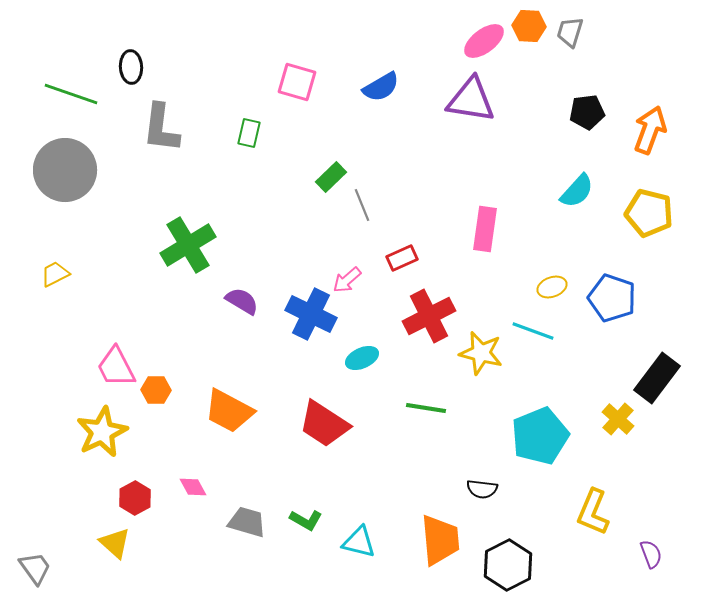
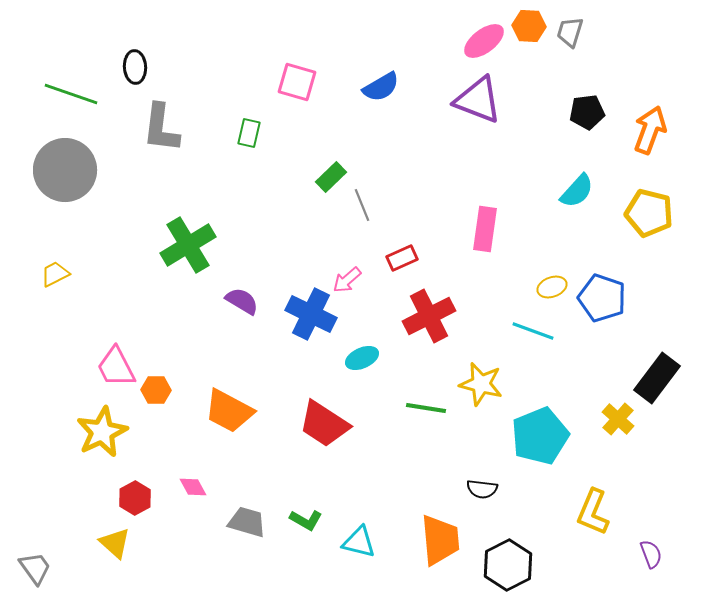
black ellipse at (131, 67): moved 4 px right
purple triangle at (471, 100): moved 7 px right; rotated 12 degrees clockwise
blue pentagon at (612, 298): moved 10 px left
yellow star at (481, 353): moved 31 px down
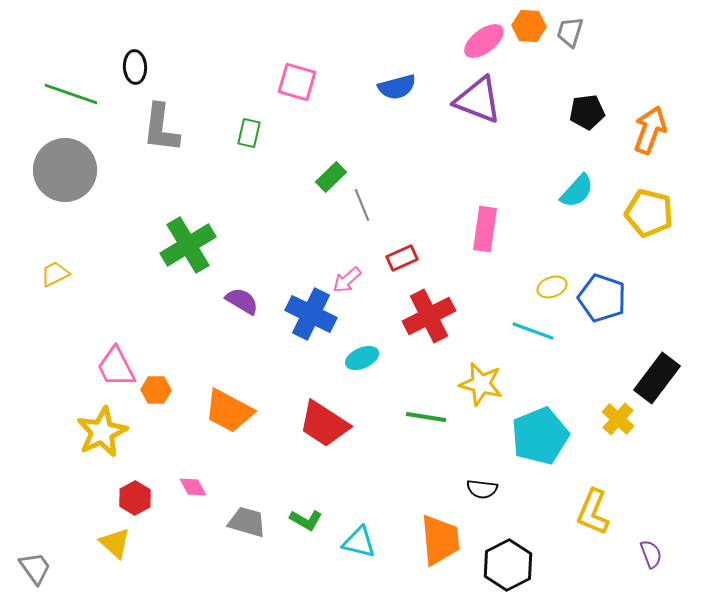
blue semicircle at (381, 87): moved 16 px right; rotated 15 degrees clockwise
green line at (426, 408): moved 9 px down
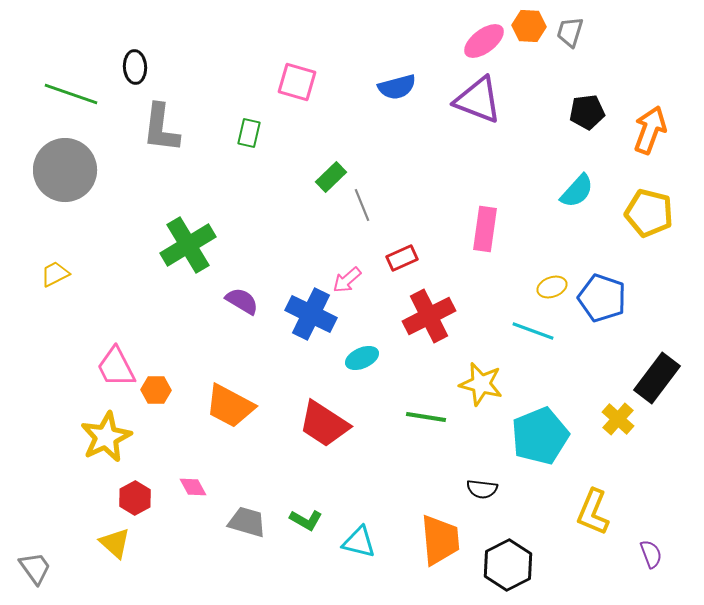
orange trapezoid at (229, 411): moved 1 px right, 5 px up
yellow star at (102, 432): moved 4 px right, 5 px down
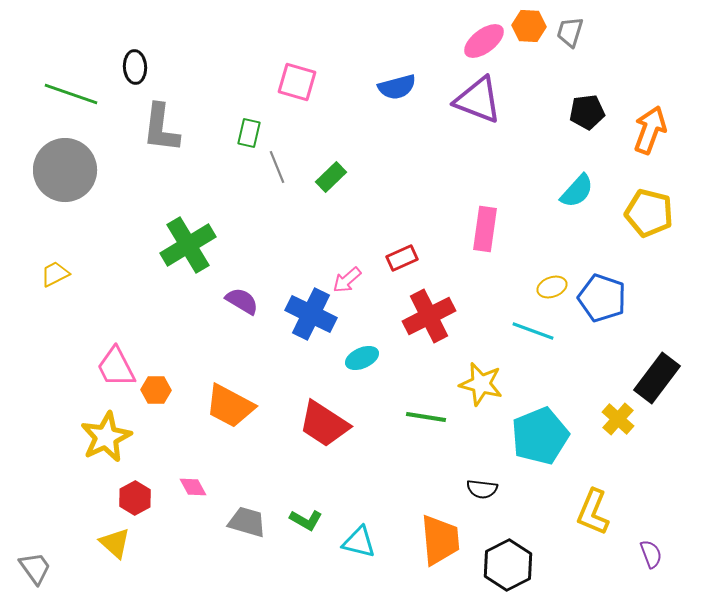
gray line at (362, 205): moved 85 px left, 38 px up
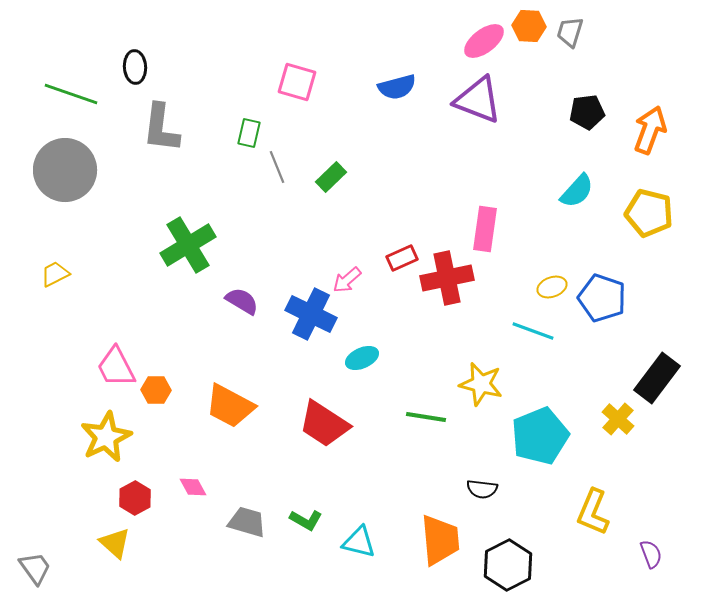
red cross at (429, 316): moved 18 px right, 38 px up; rotated 15 degrees clockwise
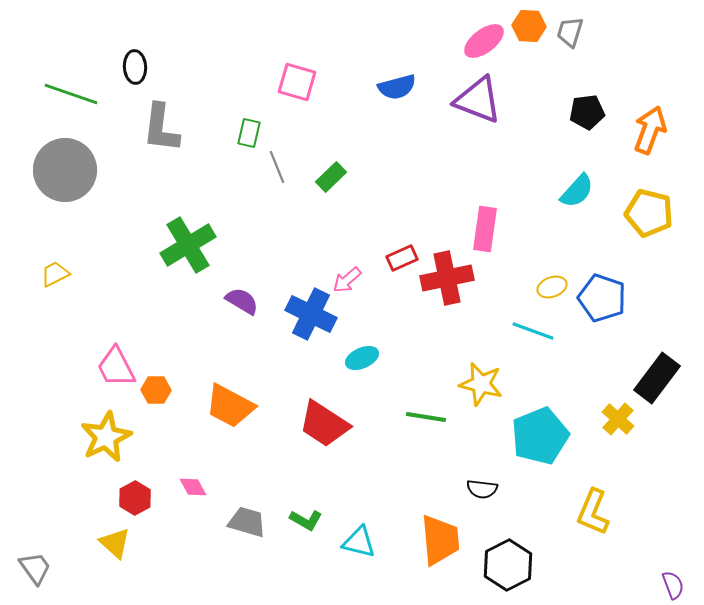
purple semicircle at (651, 554): moved 22 px right, 31 px down
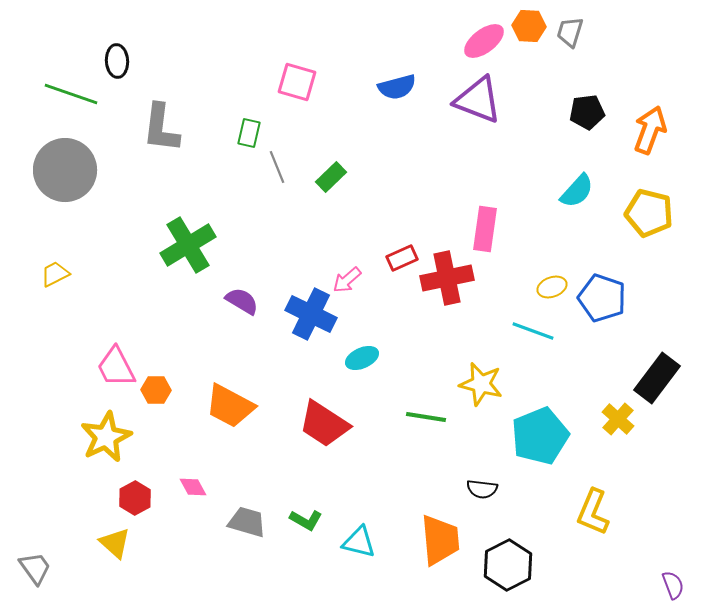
black ellipse at (135, 67): moved 18 px left, 6 px up
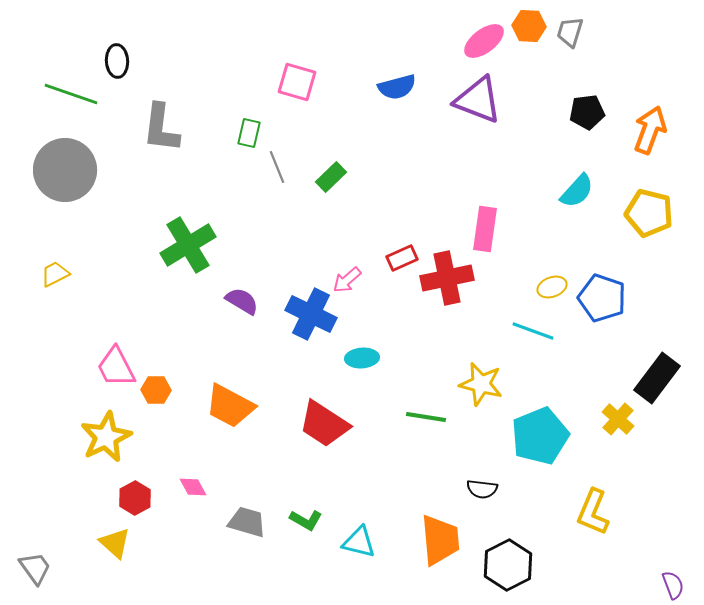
cyan ellipse at (362, 358): rotated 20 degrees clockwise
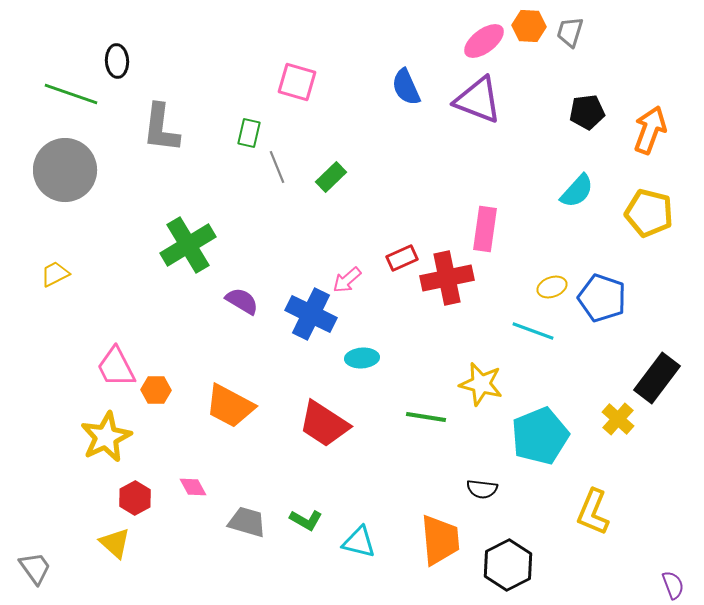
blue semicircle at (397, 87): moved 9 px right; rotated 81 degrees clockwise
